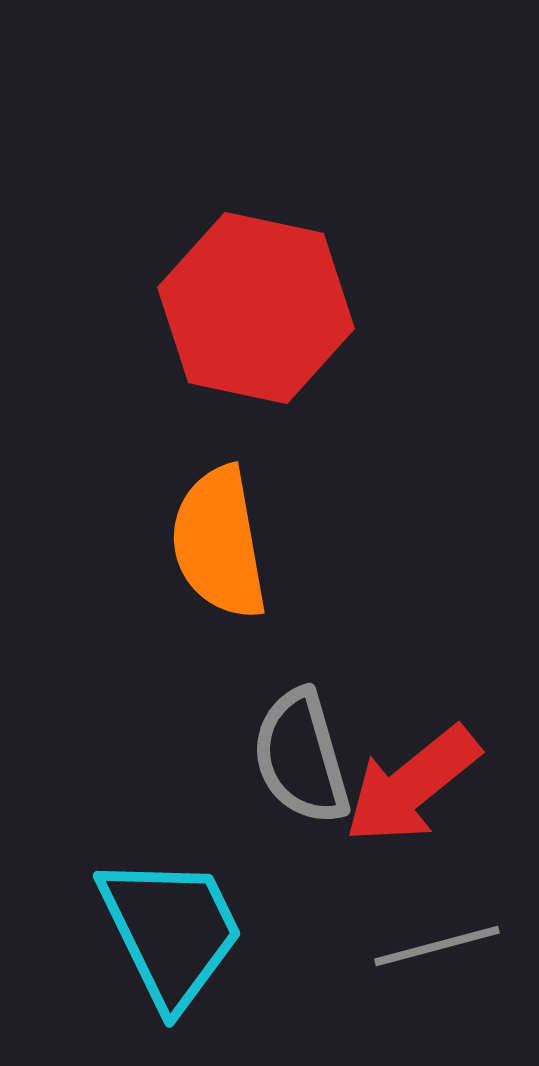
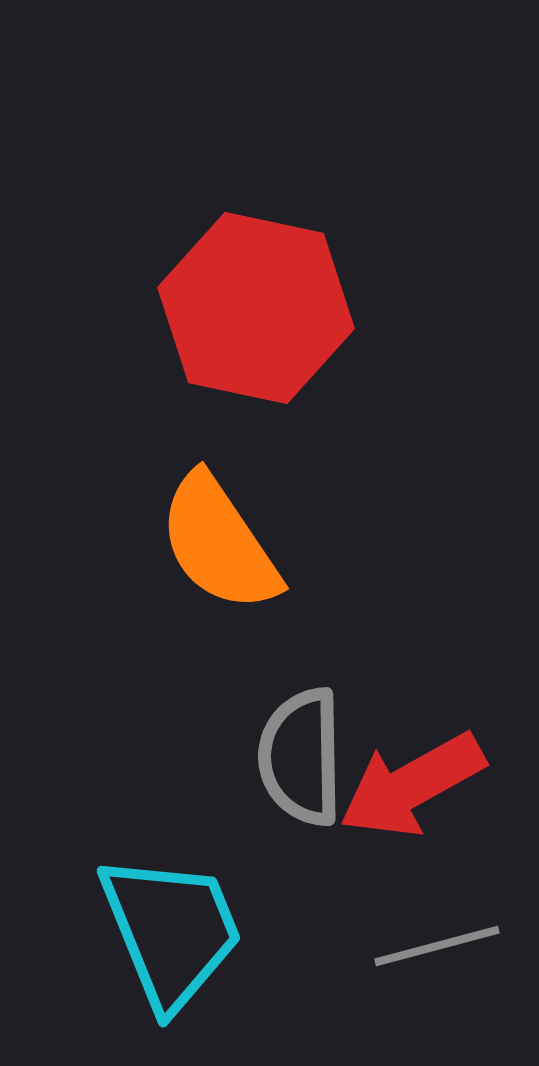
orange semicircle: rotated 24 degrees counterclockwise
gray semicircle: rotated 15 degrees clockwise
red arrow: rotated 10 degrees clockwise
cyan trapezoid: rotated 4 degrees clockwise
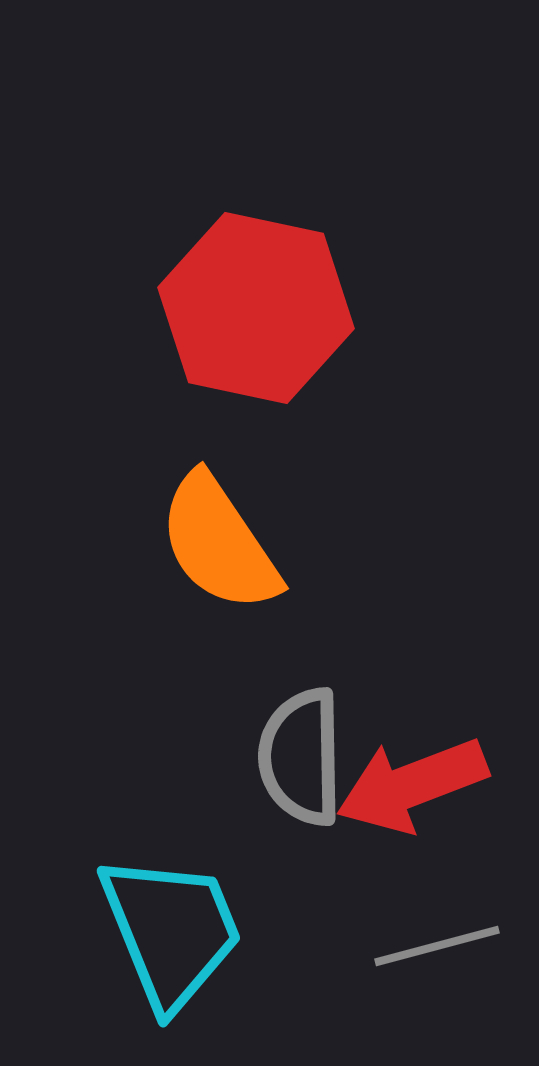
red arrow: rotated 8 degrees clockwise
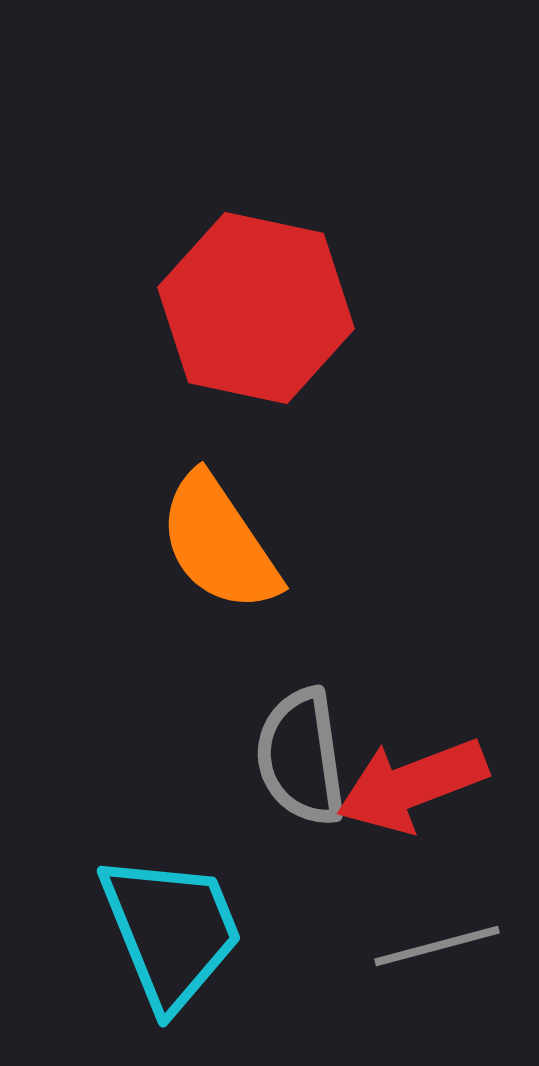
gray semicircle: rotated 7 degrees counterclockwise
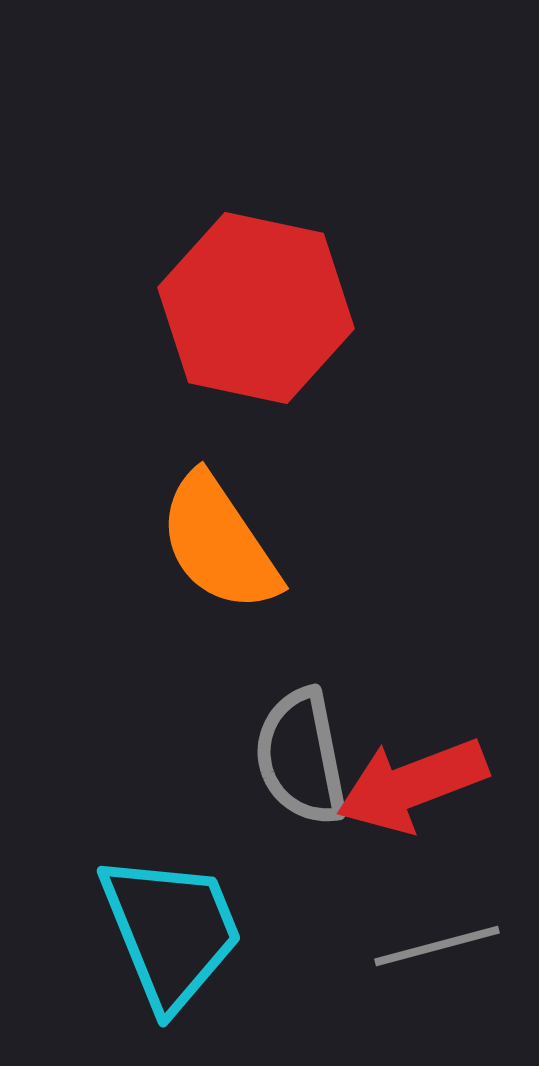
gray semicircle: rotated 3 degrees counterclockwise
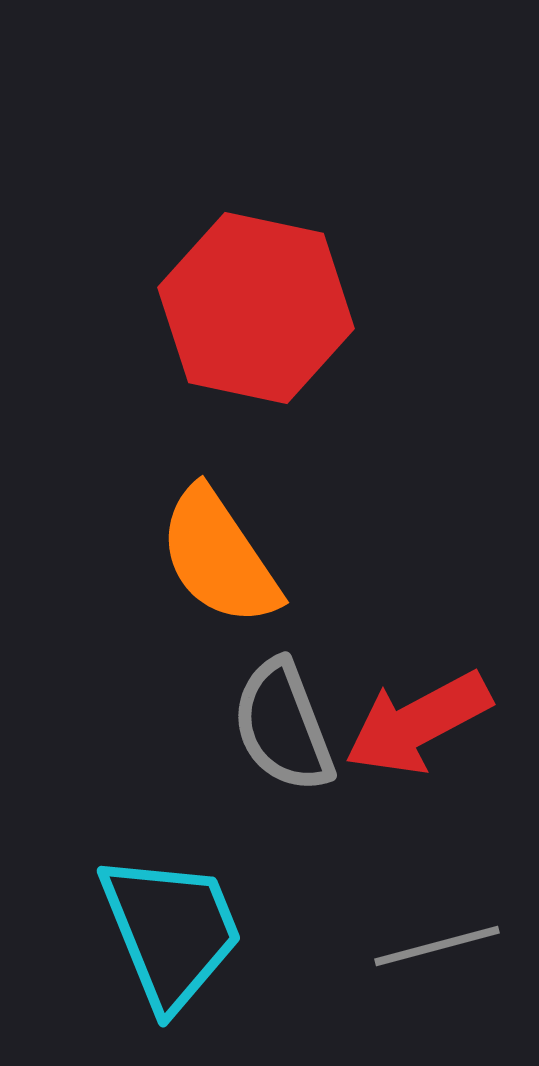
orange semicircle: moved 14 px down
gray semicircle: moved 18 px left, 31 px up; rotated 10 degrees counterclockwise
red arrow: moved 6 px right, 62 px up; rotated 7 degrees counterclockwise
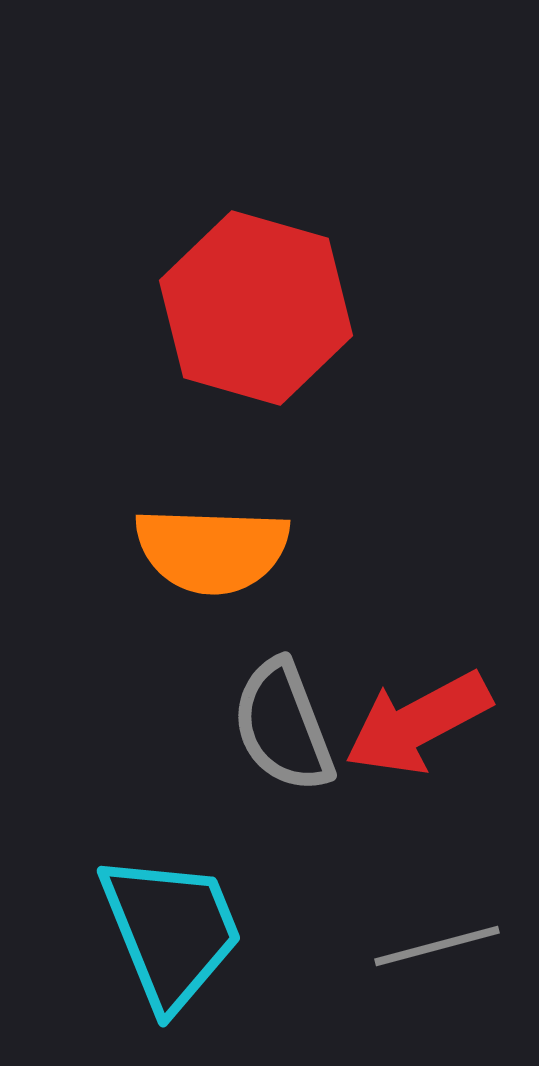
red hexagon: rotated 4 degrees clockwise
orange semicircle: moved 7 px left, 7 px up; rotated 54 degrees counterclockwise
